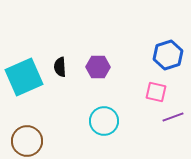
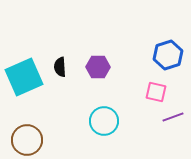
brown circle: moved 1 px up
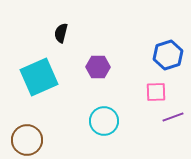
black semicircle: moved 1 px right, 34 px up; rotated 18 degrees clockwise
cyan square: moved 15 px right
pink square: rotated 15 degrees counterclockwise
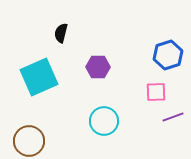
brown circle: moved 2 px right, 1 px down
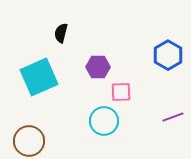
blue hexagon: rotated 12 degrees counterclockwise
pink square: moved 35 px left
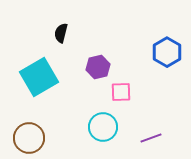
blue hexagon: moved 1 px left, 3 px up
purple hexagon: rotated 15 degrees counterclockwise
cyan square: rotated 6 degrees counterclockwise
purple line: moved 22 px left, 21 px down
cyan circle: moved 1 px left, 6 px down
brown circle: moved 3 px up
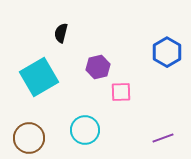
cyan circle: moved 18 px left, 3 px down
purple line: moved 12 px right
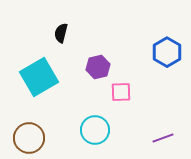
cyan circle: moved 10 px right
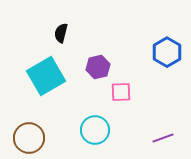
cyan square: moved 7 px right, 1 px up
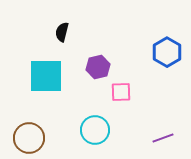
black semicircle: moved 1 px right, 1 px up
cyan square: rotated 30 degrees clockwise
